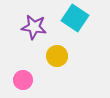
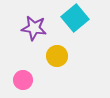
cyan square: rotated 16 degrees clockwise
purple star: moved 1 px down
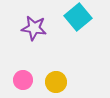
cyan square: moved 3 px right, 1 px up
yellow circle: moved 1 px left, 26 px down
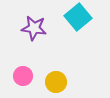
pink circle: moved 4 px up
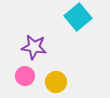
purple star: moved 19 px down
pink circle: moved 2 px right
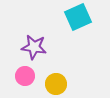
cyan square: rotated 16 degrees clockwise
yellow circle: moved 2 px down
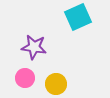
pink circle: moved 2 px down
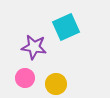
cyan square: moved 12 px left, 10 px down
